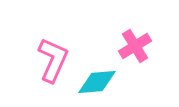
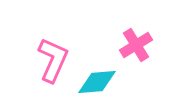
pink cross: moved 1 px right, 1 px up
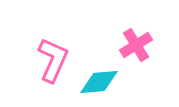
cyan diamond: moved 2 px right
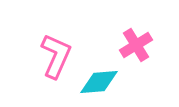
pink L-shape: moved 3 px right, 4 px up
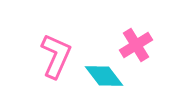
cyan diamond: moved 5 px right, 6 px up; rotated 57 degrees clockwise
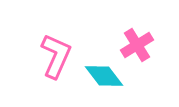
pink cross: moved 1 px right
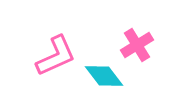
pink L-shape: rotated 42 degrees clockwise
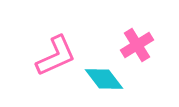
cyan diamond: moved 3 px down
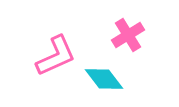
pink cross: moved 9 px left, 10 px up
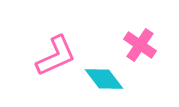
pink cross: moved 12 px right, 10 px down; rotated 24 degrees counterclockwise
